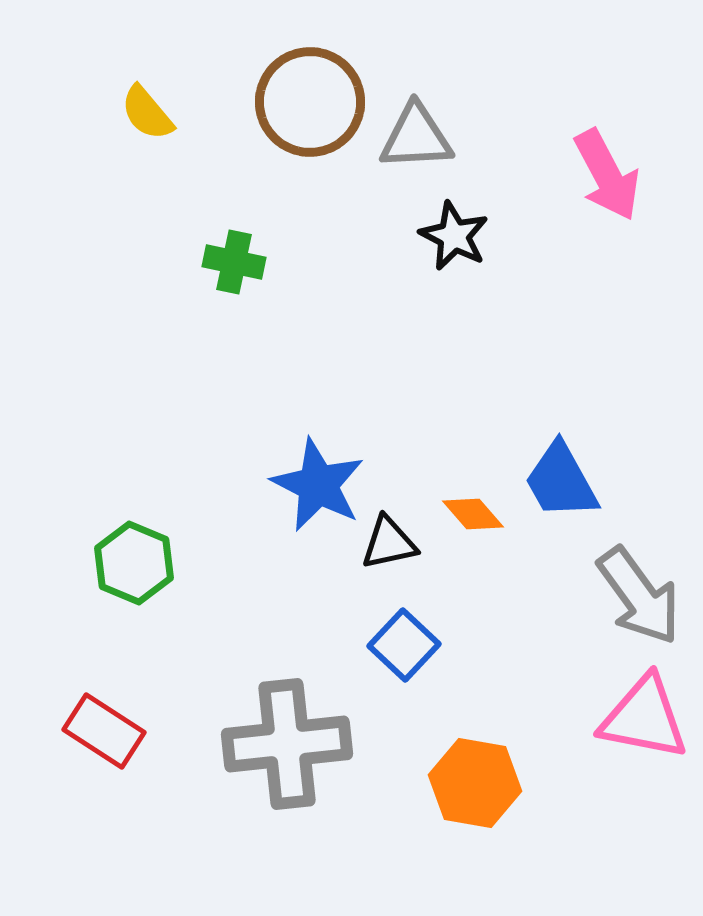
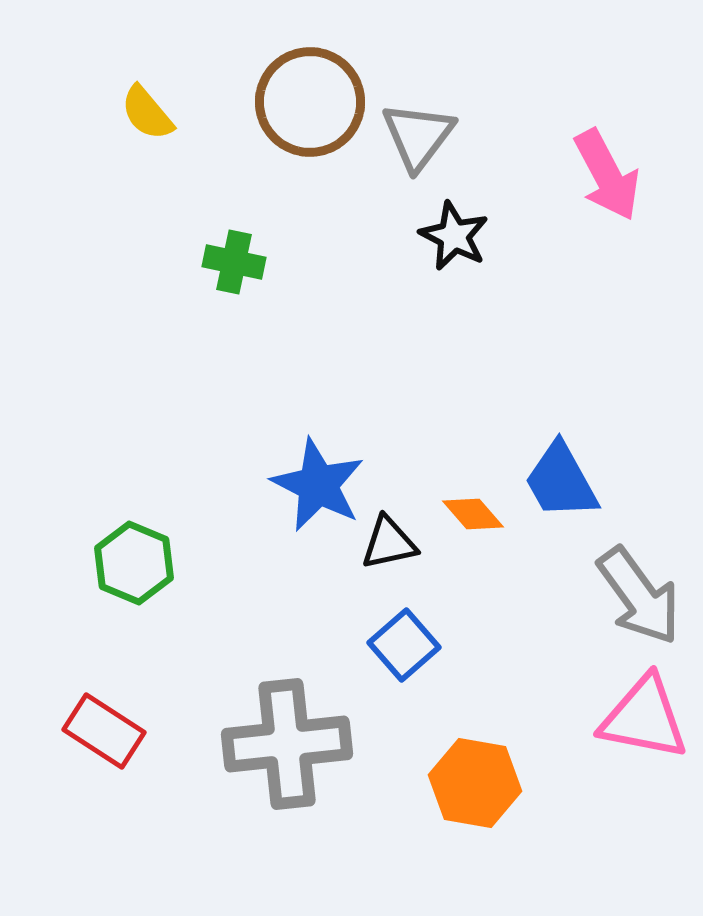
gray triangle: moved 2 px right, 1 px up; rotated 50 degrees counterclockwise
blue square: rotated 6 degrees clockwise
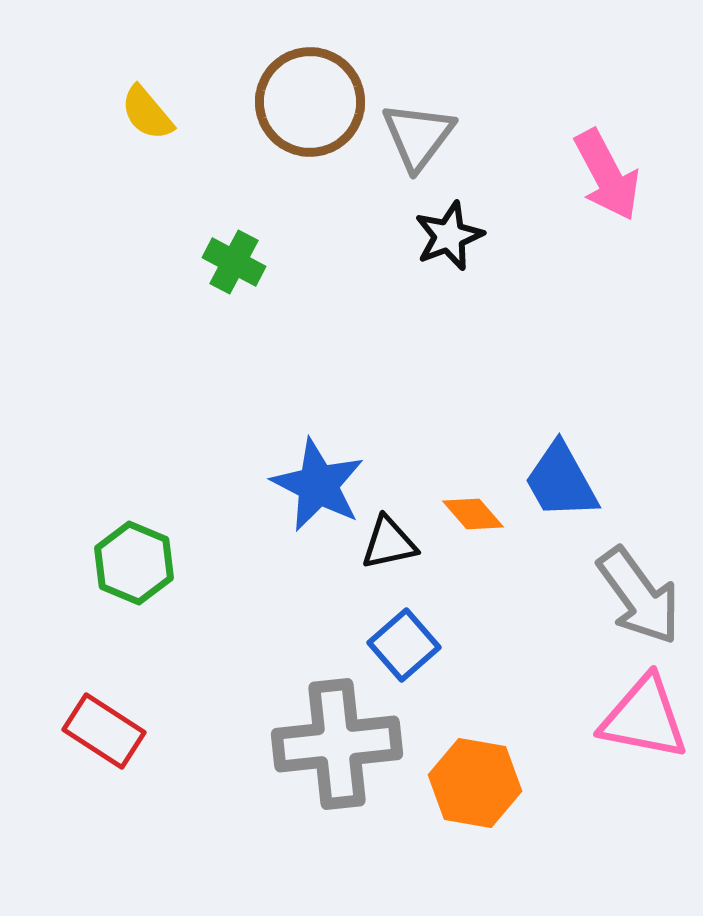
black star: moved 5 px left; rotated 24 degrees clockwise
green cross: rotated 16 degrees clockwise
gray cross: moved 50 px right
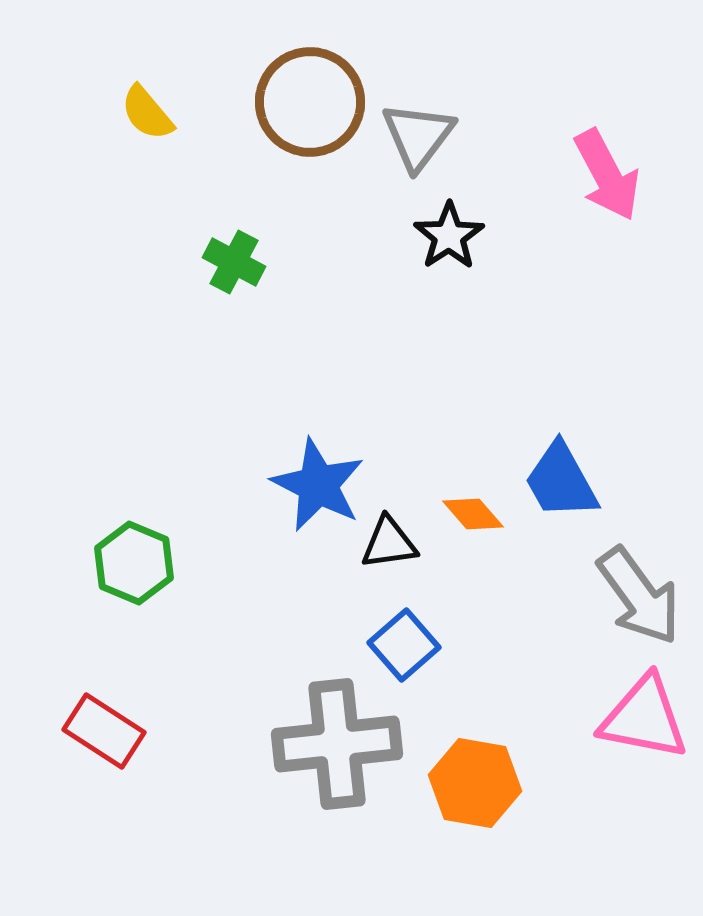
black star: rotated 12 degrees counterclockwise
black triangle: rotated 4 degrees clockwise
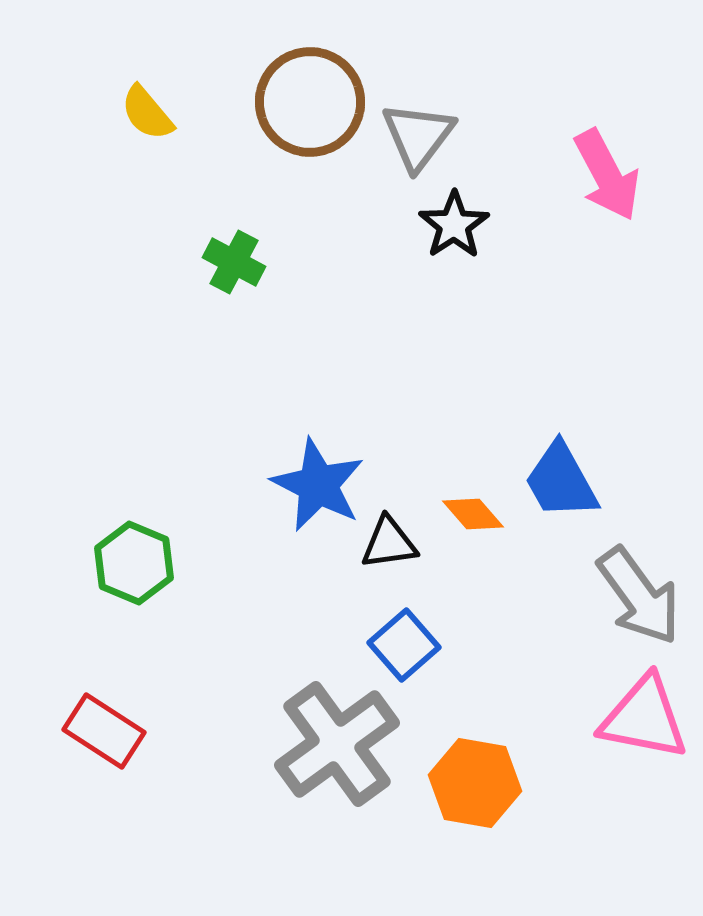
black star: moved 5 px right, 11 px up
gray cross: rotated 30 degrees counterclockwise
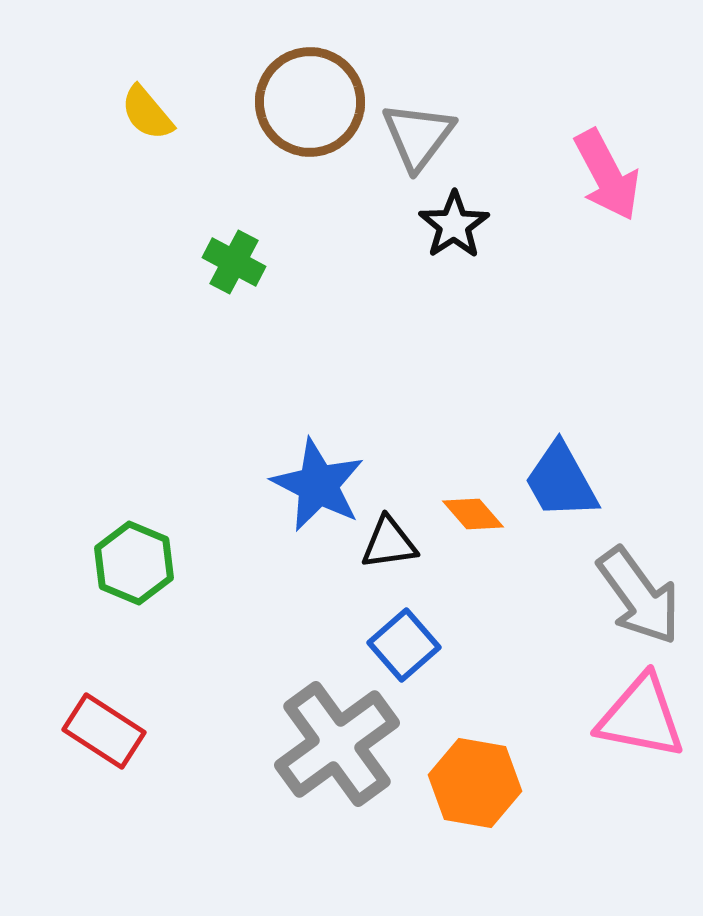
pink triangle: moved 3 px left, 1 px up
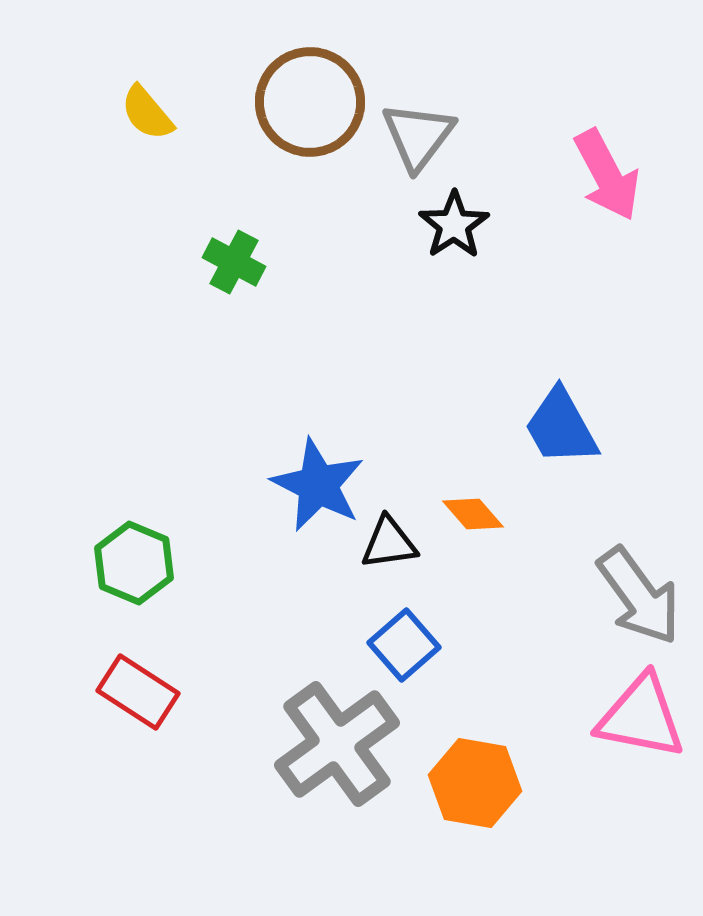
blue trapezoid: moved 54 px up
red rectangle: moved 34 px right, 39 px up
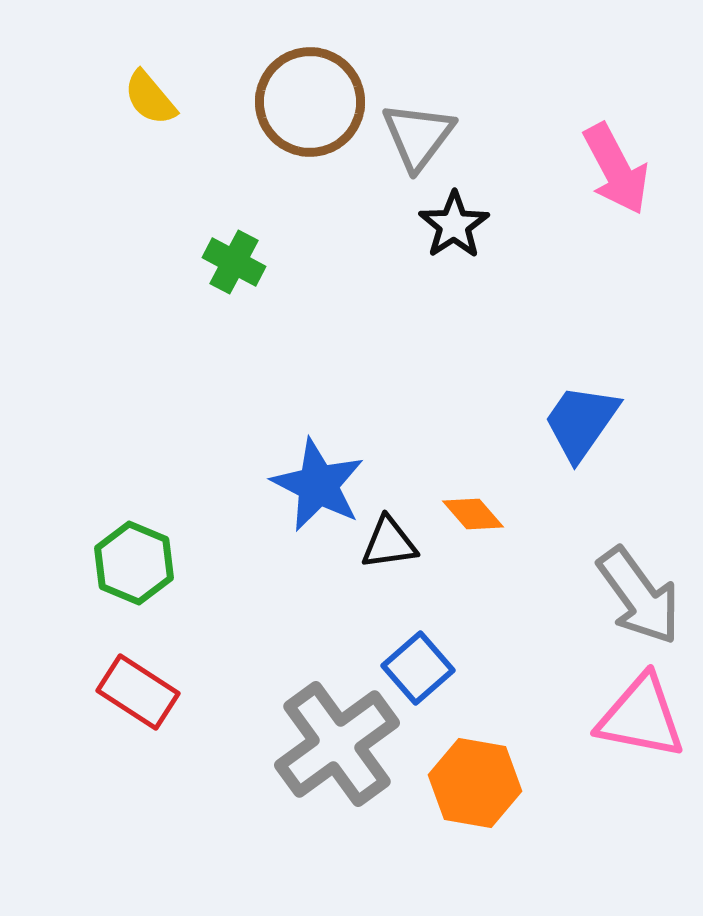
yellow semicircle: moved 3 px right, 15 px up
pink arrow: moved 9 px right, 6 px up
blue trapezoid: moved 20 px right, 5 px up; rotated 64 degrees clockwise
blue square: moved 14 px right, 23 px down
